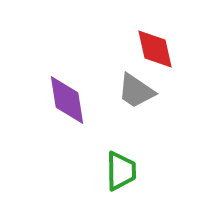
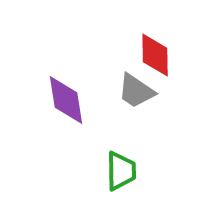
red diamond: moved 6 px down; rotated 12 degrees clockwise
purple diamond: moved 1 px left
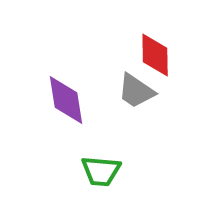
green trapezoid: moved 20 px left; rotated 96 degrees clockwise
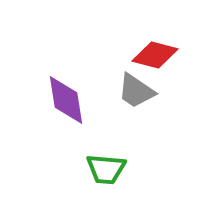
red diamond: rotated 75 degrees counterclockwise
green trapezoid: moved 5 px right, 2 px up
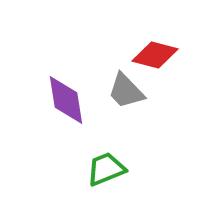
gray trapezoid: moved 10 px left; rotated 12 degrees clockwise
green trapezoid: rotated 153 degrees clockwise
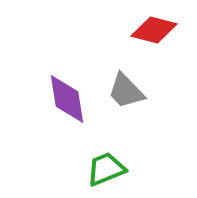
red diamond: moved 1 px left, 25 px up
purple diamond: moved 1 px right, 1 px up
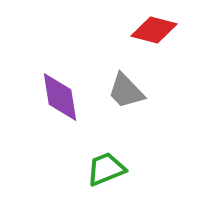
purple diamond: moved 7 px left, 2 px up
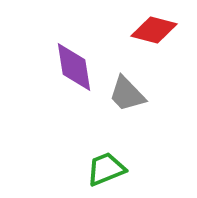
gray trapezoid: moved 1 px right, 3 px down
purple diamond: moved 14 px right, 30 px up
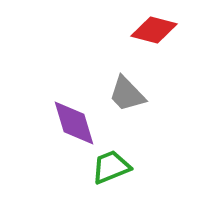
purple diamond: moved 56 px down; rotated 8 degrees counterclockwise
green trapezoid: moved 5 px right, 2 px up
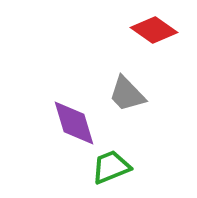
red diamond: rotated 21 degrees clockwise
